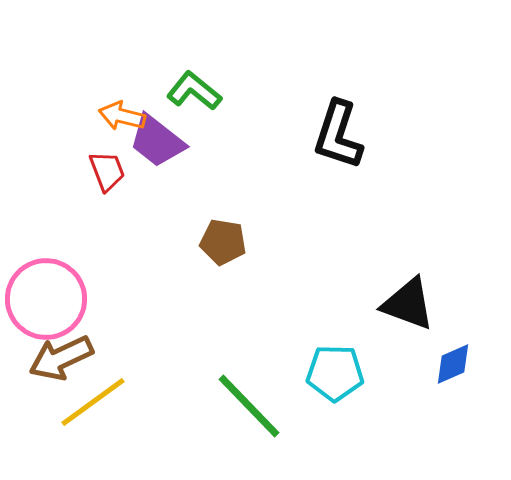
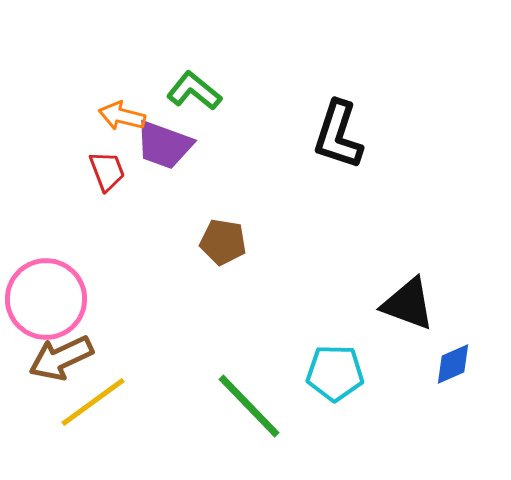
purple trapezoid: moved 7 px right, 4 px down; rotated 18 degrees counterclockwise
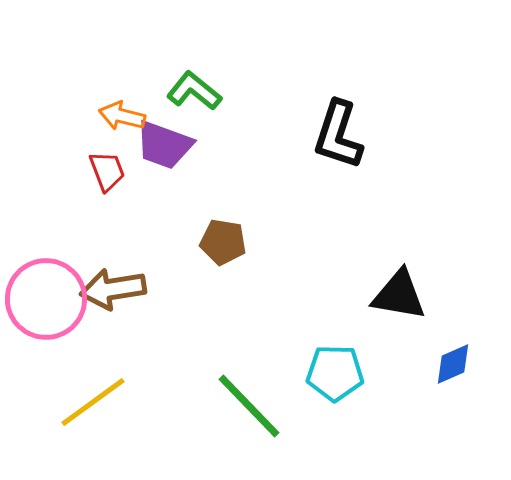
black triangle: moved 9 px left, 9 px up; rotated 10 degrees counterclockwise
brown arrow: moved 52 px right, 69 px up; rotated 16 degrees clockwise
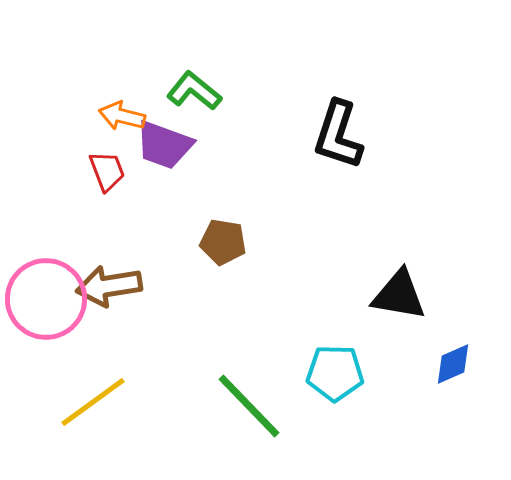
brown arrow: moved 4 px left, 3 px up
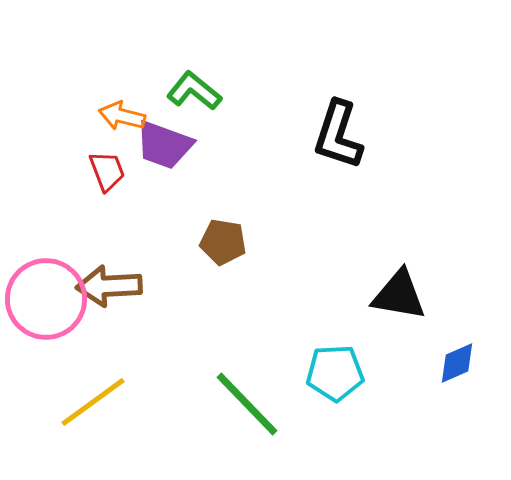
brown arrow: rotated 6 degrees clockwise
blue diamond: moved 4 px right, 1 px up
cyan pentagon: rotated 4 degrees counterclockwise
green line: moved 2 px left, 2 px up
